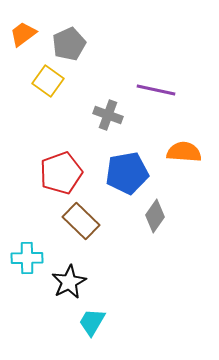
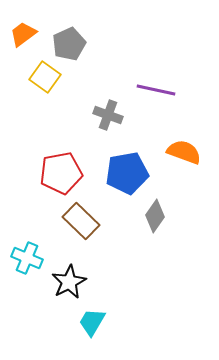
yellow square: moved 3 px left, 4 px up
orange semicircle: rotated 16 degrees clockwise
red pentagon: rotated 9 degrees clockwise
cyan cross: rotated 24 degrees clockwise
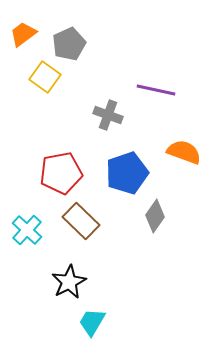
blue pentagon: rotated 9 degrees counterclockwise
cyan cross: moved 28 px up; rotated 20 degrees clockwise
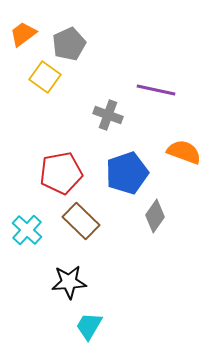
black star: rotated 24 degrees clockwise
cyan trapezoid: moved 3 px left, 4 px down
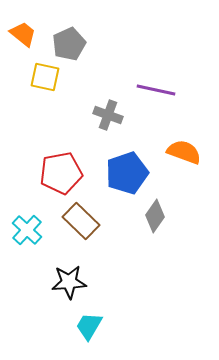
orange trapezoid: rotated 76 degrees clockwise
yellow square: rotated 24 degrees counterclockwise
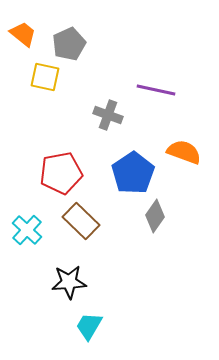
blue pentagon: moved 6 px right; rotated 15 degrees counterclockwise
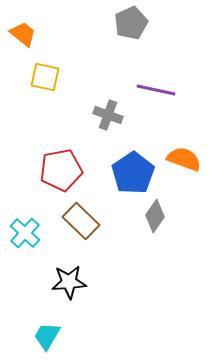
gray pentagon: moved 62 px right, 21 px up
orange semicircle: moved 7 px down
red pentagon: moved 3 px up
cyan cross: moved 2 px left, 3 px down
cyan trapezoid: moved 42 px left, 10 px down
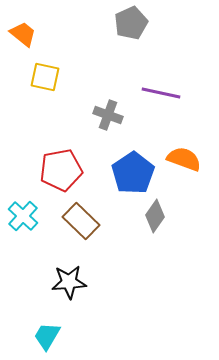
purple line: moved 5 px right, 3 px down
cyan cross: moved 2 px left, 17 px up
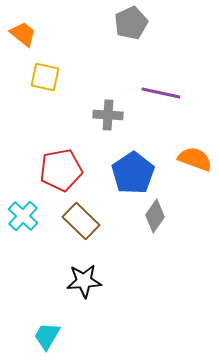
gray cross: rotated 16 degrees counterclockwise
orange semicircle: moved 11 px right
black star: moved 15 px right, 1 px up
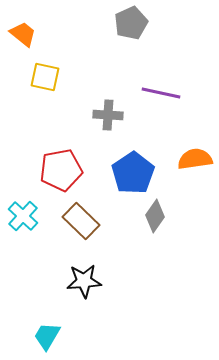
orange semicircle: rotated 28 degrees counterclockwise
